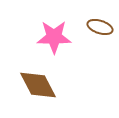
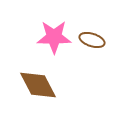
brown ellipse: moved 8 px left, 13 px down
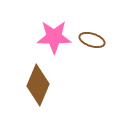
brown diamond: rotated 51 degrees clockwise
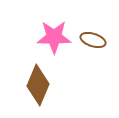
brown ellipse: moved 1 px right
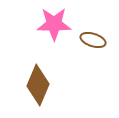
pink star: moved 13 px up
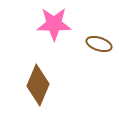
brown ellipse: moved 6 px right, 4 px down
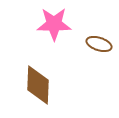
brown diamond: rotated 21 degrees counterclockwise
